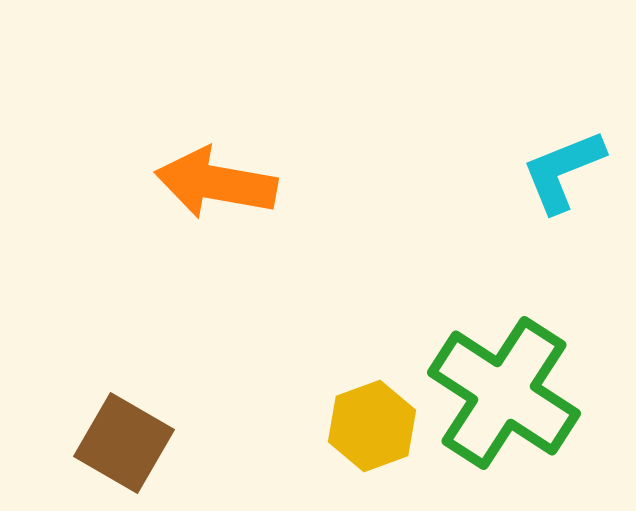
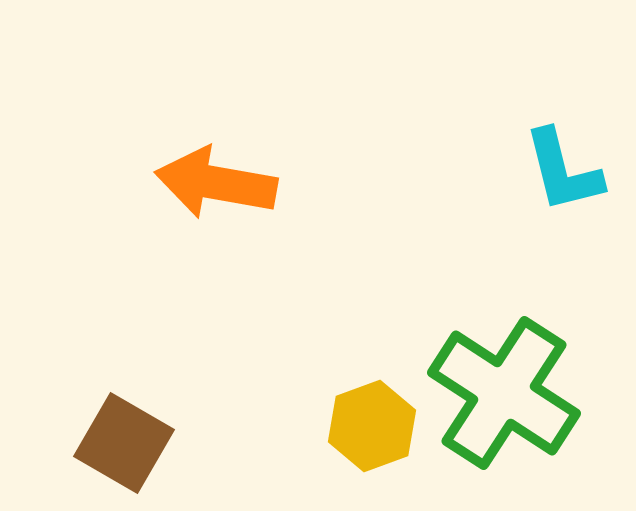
cyan L-shape: rotated 82 degrees counterclockwise
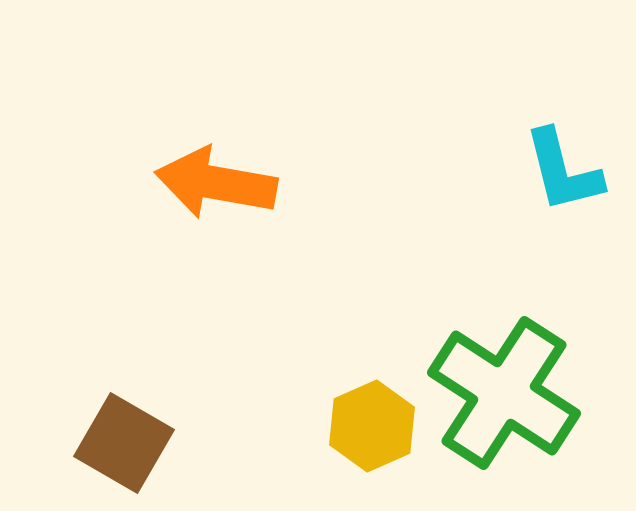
yellow hexagon: rotated 4 degrees counterclockwise
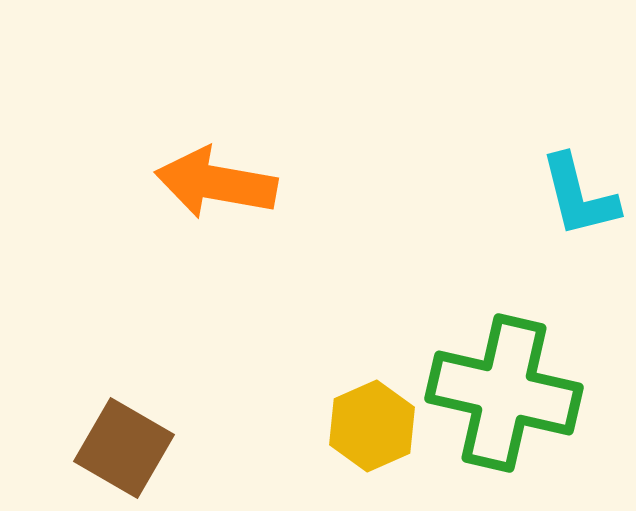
cyan L-shape: moved 16 px right, 25 px down
green cross: rotated 20 degrees counterclockwise
brown square: moved 5 px down
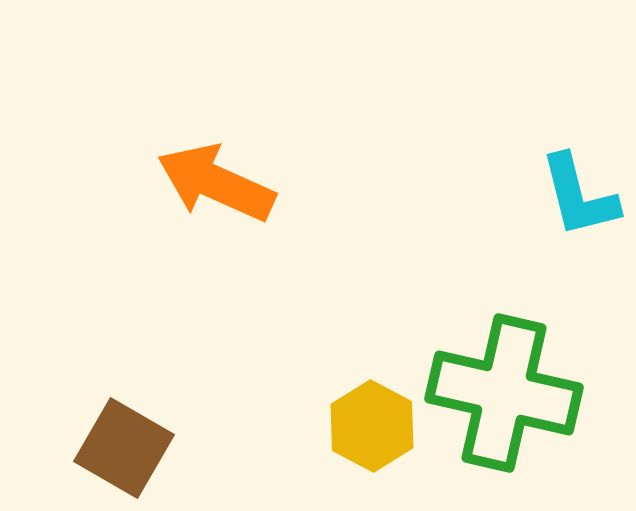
orange arrow: rotated 14 degrees clockwise
yellow hexagon: rotated 8 degrees counterclockwise
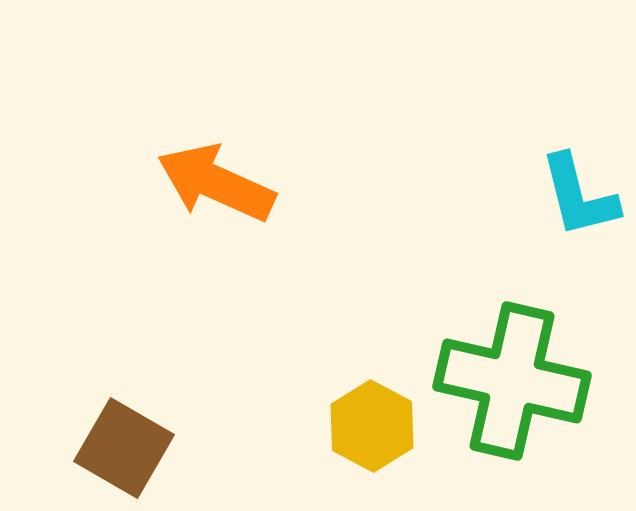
green cross: moved 8 px right, 12 px up
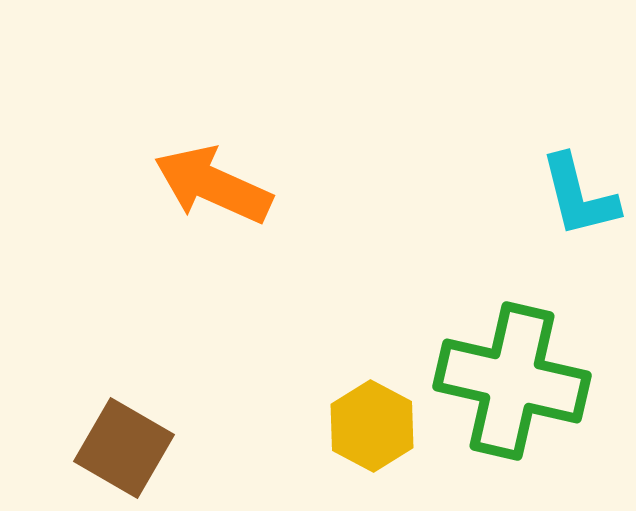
orange arrow: moved 3 px left, 2 px down
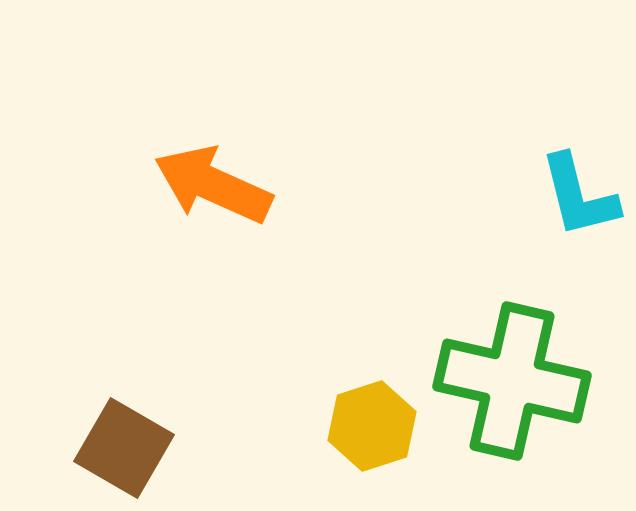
yellow hexagon: rotated 14 degrees clockwise
